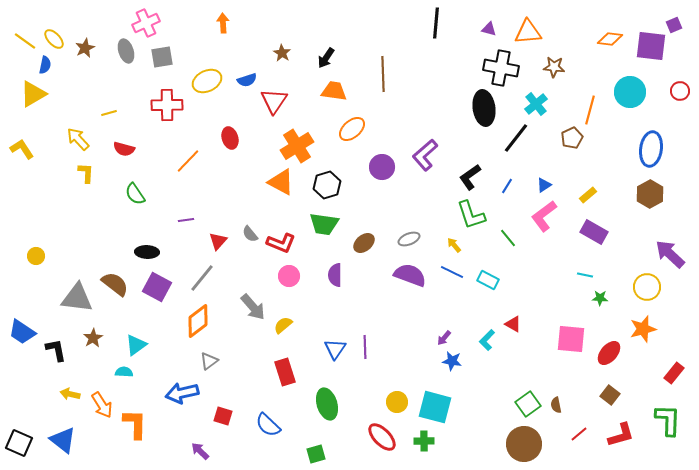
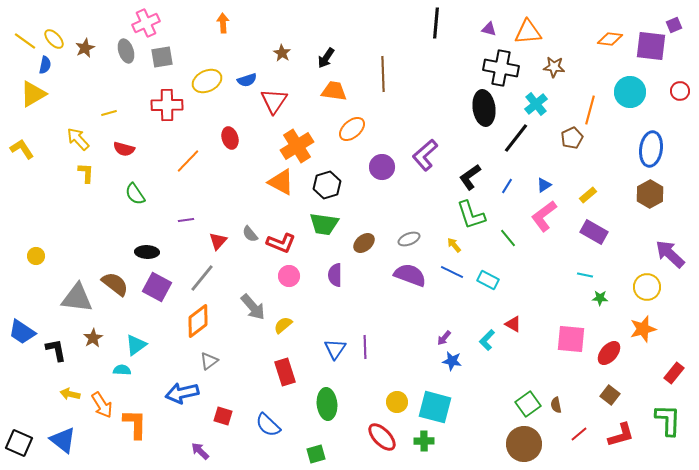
cyan semicircle at (124, 372): moved 2 px left, 2 px up
green ellipse at (327, 404): rotated 12 degrees clockwise
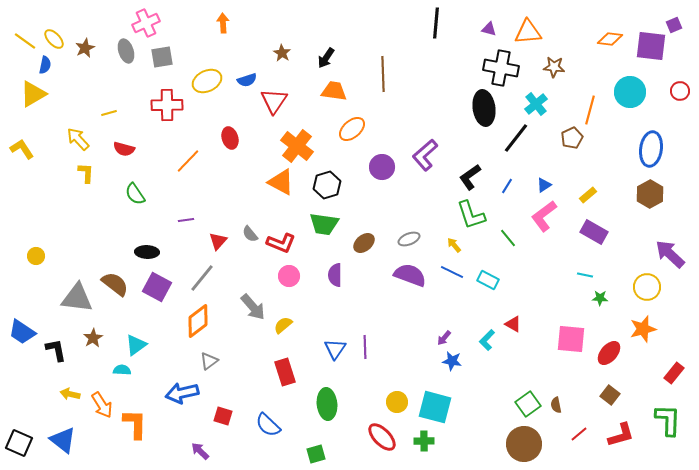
orange cross at (297, 146): rotated 20 degrees counterclockwise
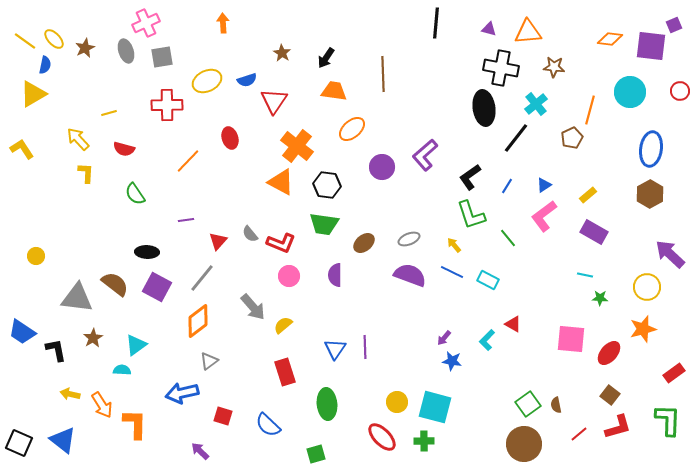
black hexagon at (327, 185): rotated 24 degrees clockwise
red rectangle at (674, 373): rotated 15 degrees clockwise
red L-shape at (621, 435): moved 3 px left, 8 px up
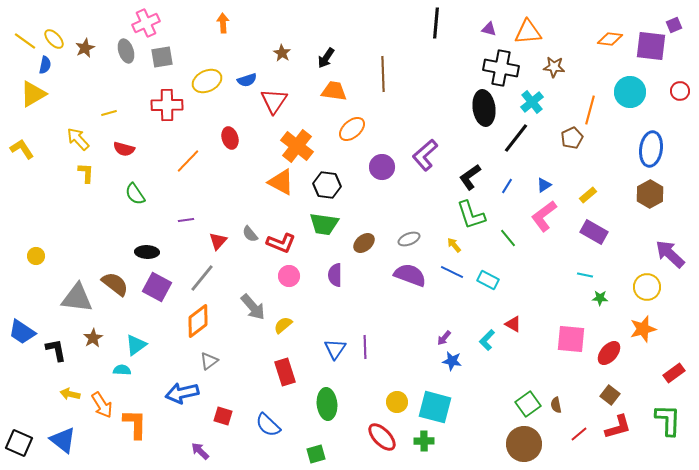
cyan cross at (536, 104): moved 4 px left, 2 px up
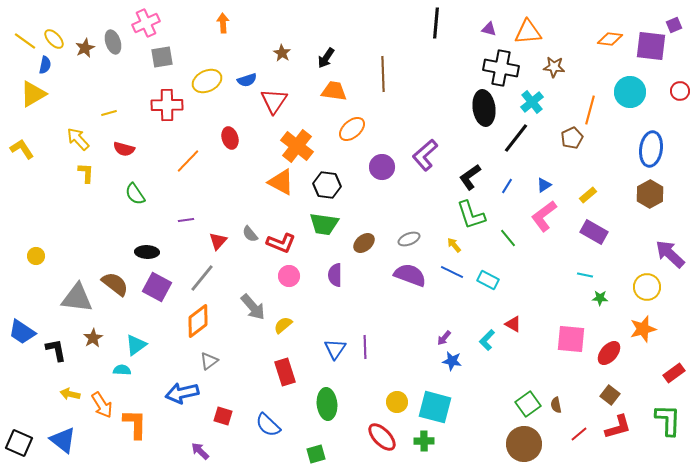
gray ellipse at (126, 51): moved 13 px left, 9 px up
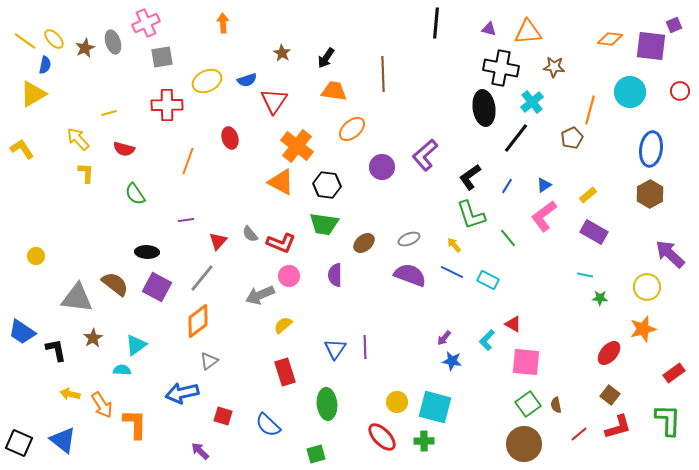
orange line at (188, 161): rotated 24 degrees counterclockwise
gray arrow at (253, 307): moved 7 px right, 12 px up; rotated 108 degrees clockwise
pink square at (571, 339): moved 45 px left, 23 px down
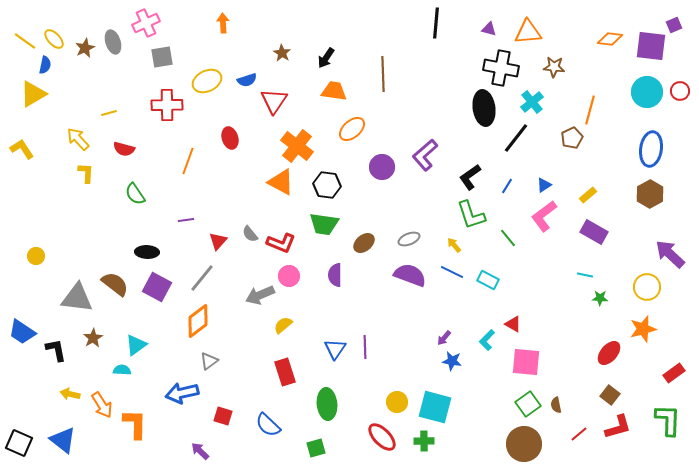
cyan circle at (630, 92): moved 17 px right
green square at (316, 454): moved 6 px up
